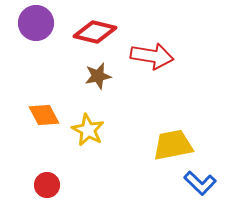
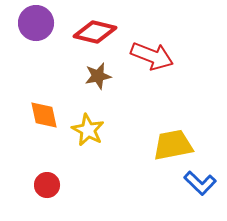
red arrow: rotated 12 degrees clockwise
orange diamond: rotated 16 degrees clockwise
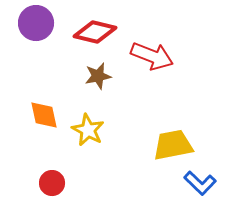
red circle: moved 5 px right, 2 px up
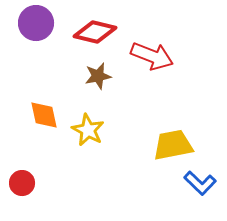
red circle: moved 30 px left
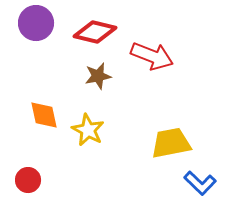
yellow trapezoid: moved 2 px left, 2 px up
red circle: moved 6 px right, 3 px up
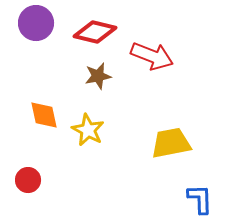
blue L-shape: moved 16 px down; rotated 136 degrees counterclockwise
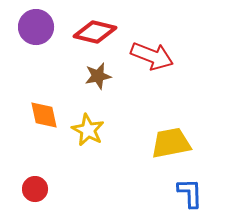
purple circle: moved 4 px down
red circle: moved 7 px right, 9 px down
blue L-shape: moved 10 px left, 6 px up
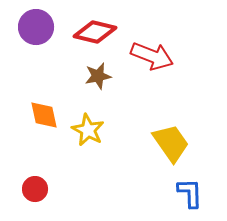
yellow trapezoid: rotated 66 degrees clockwise
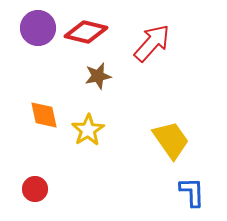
purple circle: moved 2 px right, 1 px down
red diamond: moved 9 px left
red arrow: moved 13 px up; rotated 69 degrees counterclockwise
yellow star: rotated 12 degrees clockwise
yellow trapezoid: moved 3 px up
blue L-shape: moved 2 px right, 1 px up
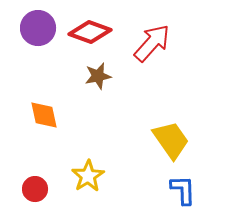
red diamond: moved 4 px right; rotated 6 degrees clockwise
yellow star: moved 46 px down
blue L-shape: moved 9 px left, 2 px up
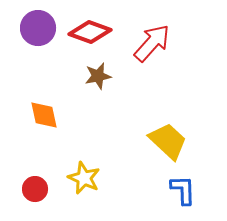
yellow trapezoid: moved 3 px left, 1 px down; rotated 12 degrees counterclockwise
yellow star: moved 4 px left, 2 px down; rotated 16 degrees counterclockwise
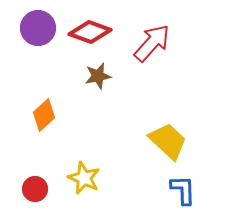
orange diamond: rotated 60 degrees clockwise
